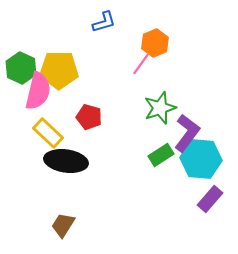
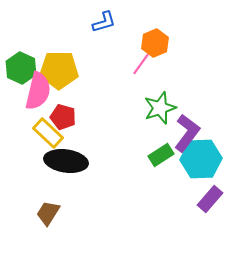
red pentagon: moved 26 px left
cyan hexagon: rotated 6 degrees counterclockwise
brown trapezoid: moved 15 px left, 12 px up
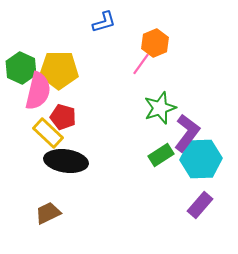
purple rectangle: moved 10 px left, 6 px down
brown trapezoid: rotated 32 degrees clockwise
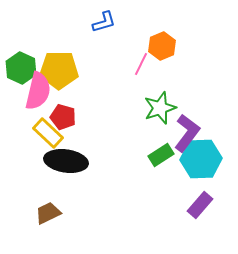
orange hexagon: moved 7 px right, 3 px down
pink line: rotated 10 degrees counterclockwise
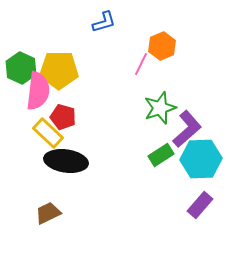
pink semicircle: rotated 6 degrees counterclockwise
purple L-shape: moved 4 px up; rotated 12 degrees clockwise
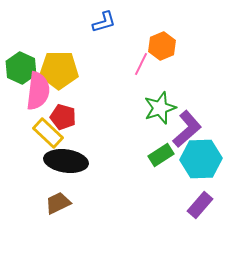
brown trapezoid: moved 10 px right, 10 px up
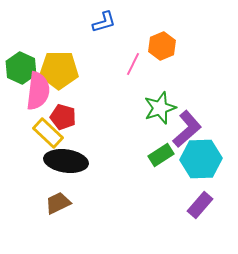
pink line: moved 8 px left
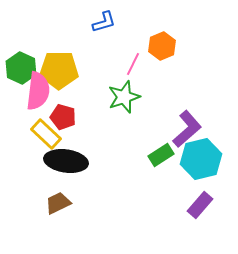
green star: moved 36 px left, 11 px up
yellow rectangle: moved 2 px left, 1 px down
cyan hexagon: rotated 12 degrees counterclockwise
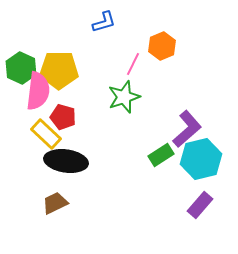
brown trapezoid: moved 3 px left
